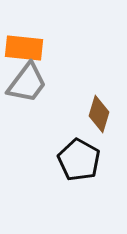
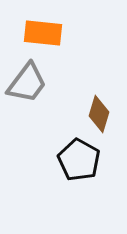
orange rectangle: moved 19 px right, 15 px up
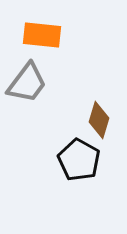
orange rectangle: moved 1 px left, 2 px down
brown diamond: moved 6 px down
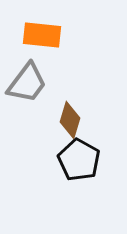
brown diamond: moved 29 px left
